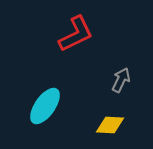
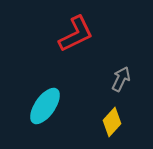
gray arrow: moved 1 px up
yellow diamond: moved 2 px right, 3 px up; rotated 52 degrees counterclockwise
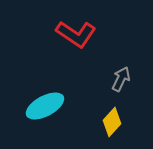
red L-shape: rotated 60 degrees clockwise
cyan ellipse: rotated 27 degrees clockwise
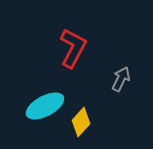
red L-shape: moved 3 px left, 14 px down; rotated 96 degrees counterclockwise
yellow diamond: moved 31 px left
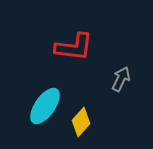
red L-shape: moved 1 px right, 1 px up; rotated 69 degrees clockwise
cyan ellipse: rotated 27 degrees counterclockwise
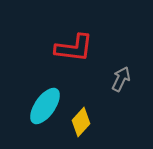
red L-shape: moved 1 px down
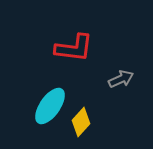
gray arrow: rotated 40 degrees clockwise
cyan ellipse: moved 5 px right
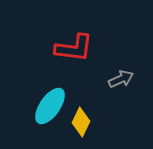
yellow diamond: rotated 16 degrees counterclockwise
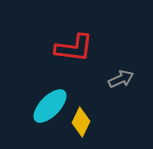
cyan ellipse: rotated 9 degrees clockwise
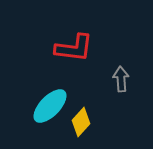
gray arrow: rotated 70 degrees counterclockwise
yellow diamond: rotated 16 degrees clockwise
